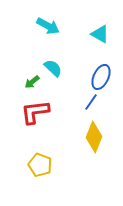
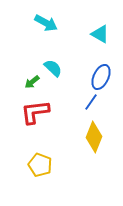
cyan arrow: moved 2 px left, 3 px up
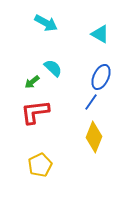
yellow pentagon: rotated 25 degrees clockwise
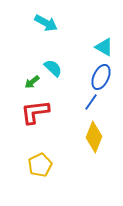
cyan triangle: moved 4 px right, 13 px down
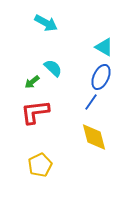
yellow diamond: rotated 36 degrees counterclockwise
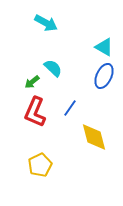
blue ellipse: moved 3 px right, 1 px up
blue line: moved 21 px left, 6 px down
red L-shape: rotated 60 degrees counterclockwise
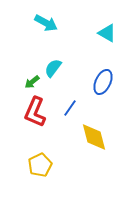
cyan triangle: moved 3 px right, 14 px up
cyan semicircle: rotated 96 degrees counterclockwise
blue ellipse: moved 1 px left, 6 px down
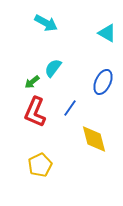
yellow diamond: moved 2 px down
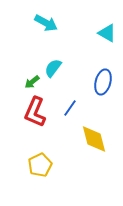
blue ellipse: rotated 10 degrees counterclockwise
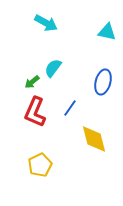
cyan triangle: moved 1 px up; rotated 18 degrees counterclockwise
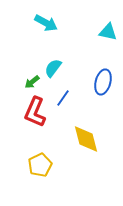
cyan triangle: moved 1 px right
blue line: moved 7 px left, 10 px up
yellow diamond: moved 8 px left
